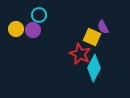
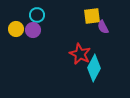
cyan circle: moved 2 px left
yellow square: moved 21 px up; rotated 30 degrees counterclockwise
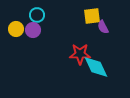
red star: rotated 25 degrees counterclockwise
cyan diamond: moved 2 px right, 1 px up; rotated 52 degrees counterclockwise
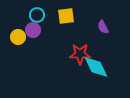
yellow square: moved 26 px left
yellow circle: moved 2 px right, 8 px down
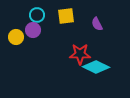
purple semicircle: moved 6 px left, 3 px up
yellow circle: moved 2 px left
cyan diamond: rotated 40 degrees counterclockwise
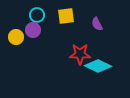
cyan diamond: moved 2 px right, 1 px up
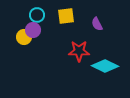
yellow circle: moved 8 px right
red star: moved 1 px left, 3 px up
cyan diamond: moved 7 px right
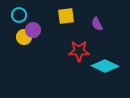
cyan circle: moved 18 px left
